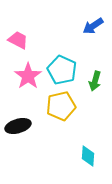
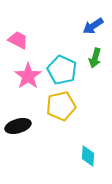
green arrow: moved 23 px up
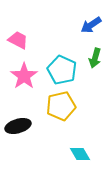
blue arrow: moved 2 px left, 1 px up
pink star: moved 4 px left
cyan diamond: moved 8 px left, 2 px up; rotated 35 degrees counterclockwise
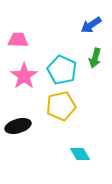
pink trapezoid: rotated 25 degrees counterclockwise
